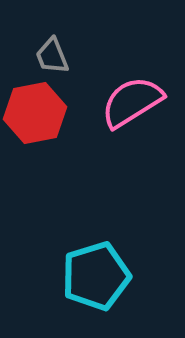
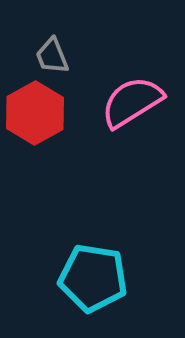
red hexagon: rotated 18 degrees counterclockwise
cyan pentagon: moved 3 px left, 2 px down; rotated 26 degrees clockwise
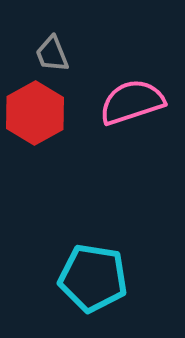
gray trapezoid: moved 2 px up
pink semicircle: rotated 14 degrees clockwise
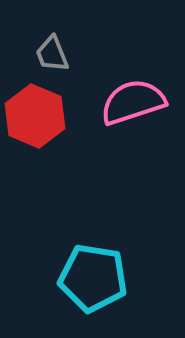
pink semicircle: moved 1 px right
red hexagon: moved 3 px down; rotated 8 degrees counterclockwise
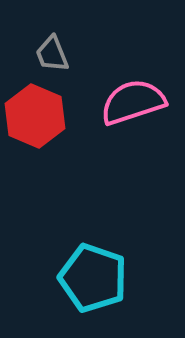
cyan pentagon: rotated 10 degrees clockwise
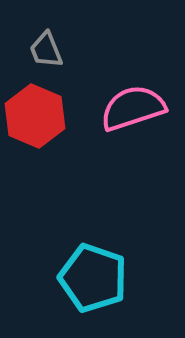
gray trapezoid: moved 6 px left, 4 px up
pink semicircle: moved 6 px down
